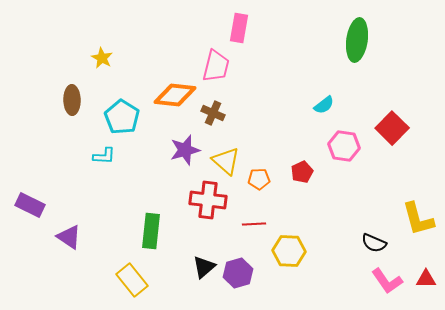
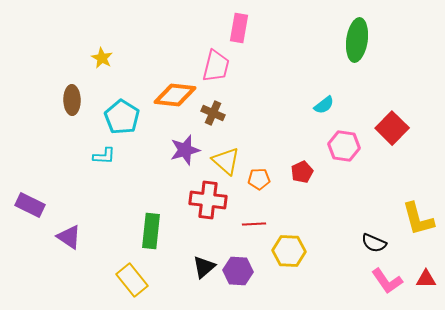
purple hexagon: moved 2 px up; rotated 20 degrees clockwise
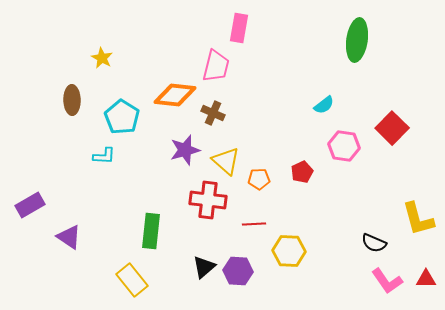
purple rectangle: rotated 56 degrees counterclockwise
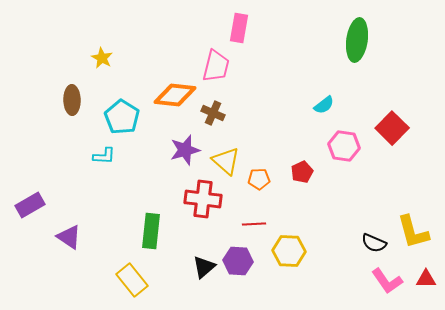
red cross: moved 5 px left, 1 px up
yellow L-shape: moved 5 px left, 13 px down
purple hexagon: moved 10 px up
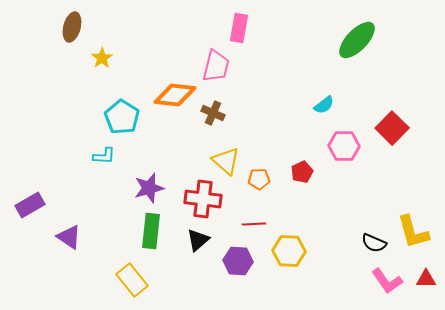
green ellipse: rotated 36 degrees clockwise
yellow star: rotated 10 degrees clockwise
brown ellipse: moved 73 px up; rotated 16 degrees clockwise
pink hexagon: rotated 8 degrees counterclockwise
purple star: moved 36 px left, 38 px down
black triangle: moved 6 px left, 27 px up
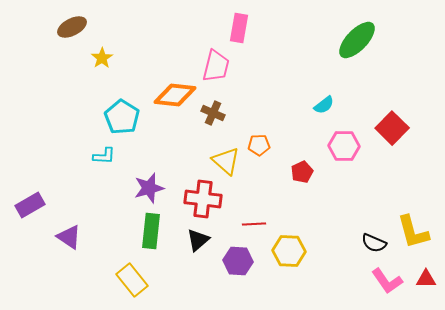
brown ellipse: rotated 48 degrees clockwise
orange pentagon: moved 34 px up
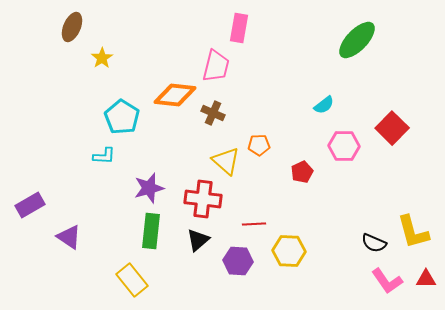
brown ellipse: rotated 40 degrees counterclockwise
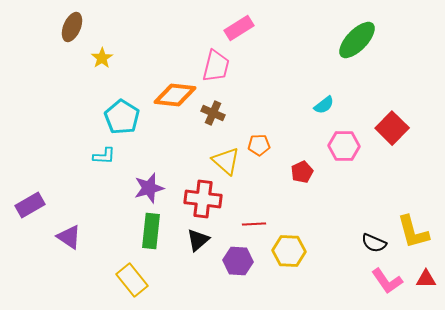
pink rectangle: rotated 48 degrees clockwise
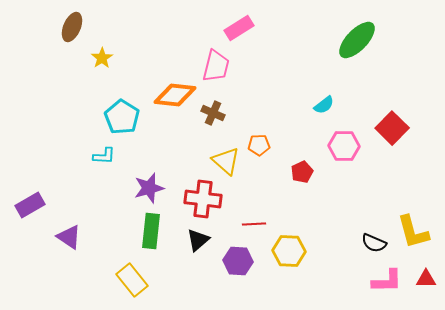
pink L-shape: rotated 56 degrees counterclockwise
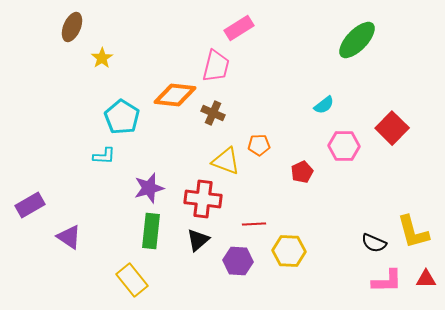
yellow triangle: rotated 20 degrees counterclockwise
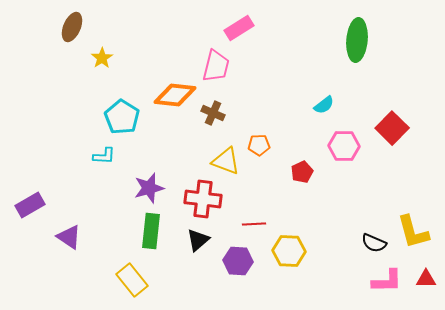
green ellipse: rotated 39 degrees counterclockwise
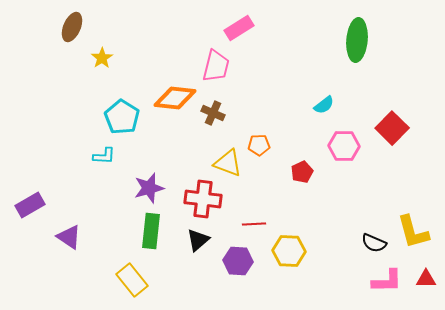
orange diamond: moved 3 px down
yellow triangle: moved 2 px right, 2 px down
